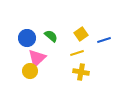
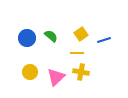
yellow line: rotated 16 degrees clockwise
pink triangle: moved 19 px right, 19 px down
yellow circle: moved 1 px down
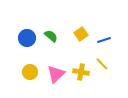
yellow line: moved 25 px right, 11 px down; rotated 48 degrees clockwise
pink triangle: moved 3 px up
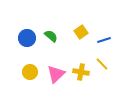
yellow square: moved 2 px up
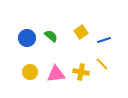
pink triangle: rotated 36 degrees clockwise
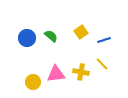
yellow circle: moved 3 px right, 10 px down
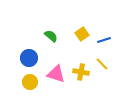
yellow square: moved 1 px right, 2 px down
blue circle: moved 2 px right, 20 px down
pink triangle: rotated 24 degrees clockwise
yellow circle: moved 3 px left
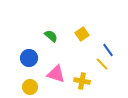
blue line: moved 4 px right, 10 px down; rotated 72 degrees clockwise
yellow cross: moved 1 px right, 9 px down
yellow circle: moved 5 px down
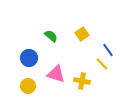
yellow circle: moved 2 px left, 1 px up
